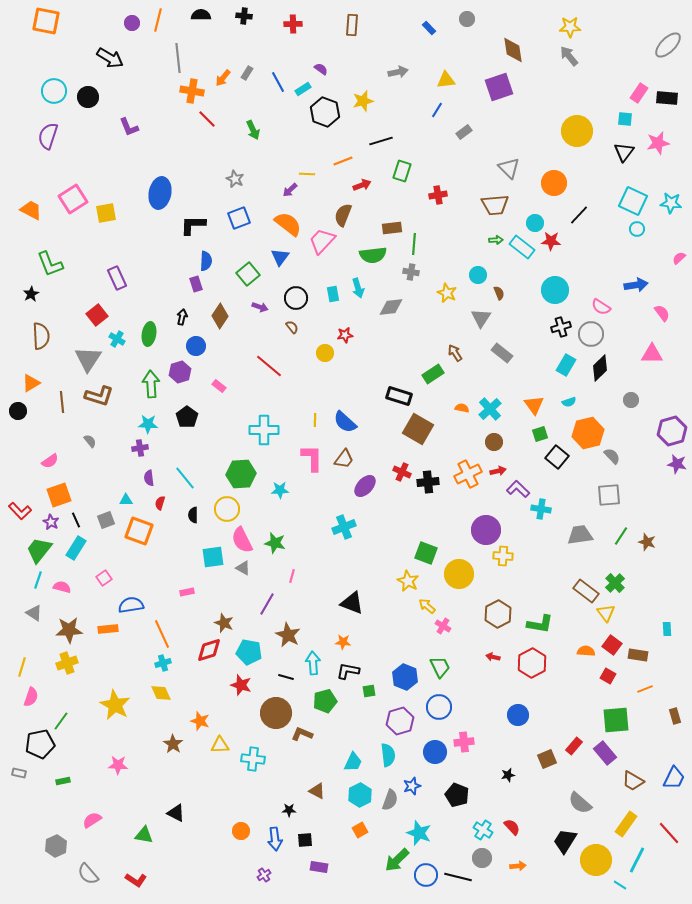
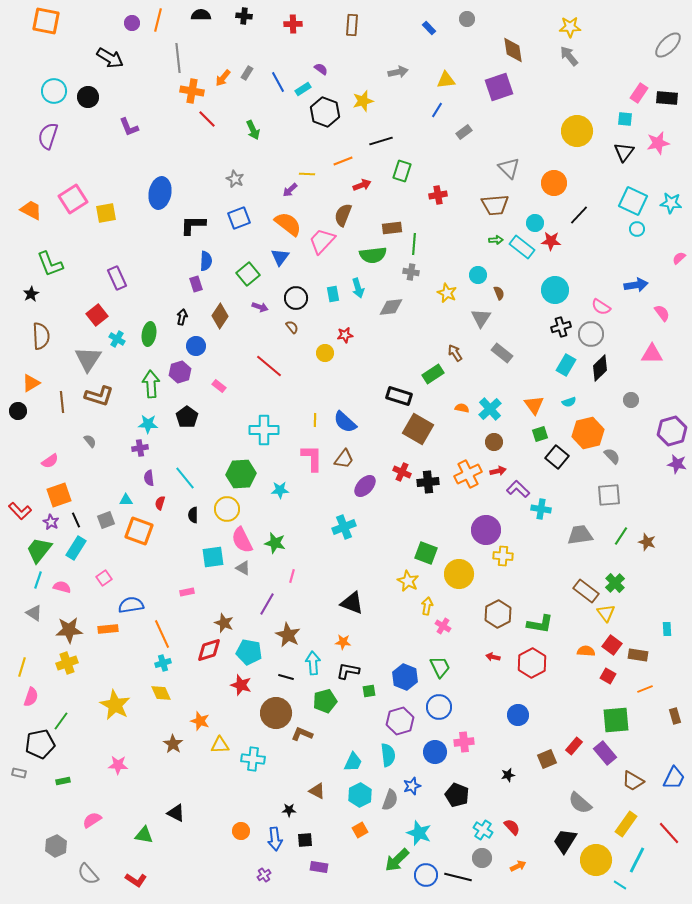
yellow arrow at (427, 606): rotated 60 degrees clockwise
orange arrow at (518, 866): rotated 21 degrees counterclockwise
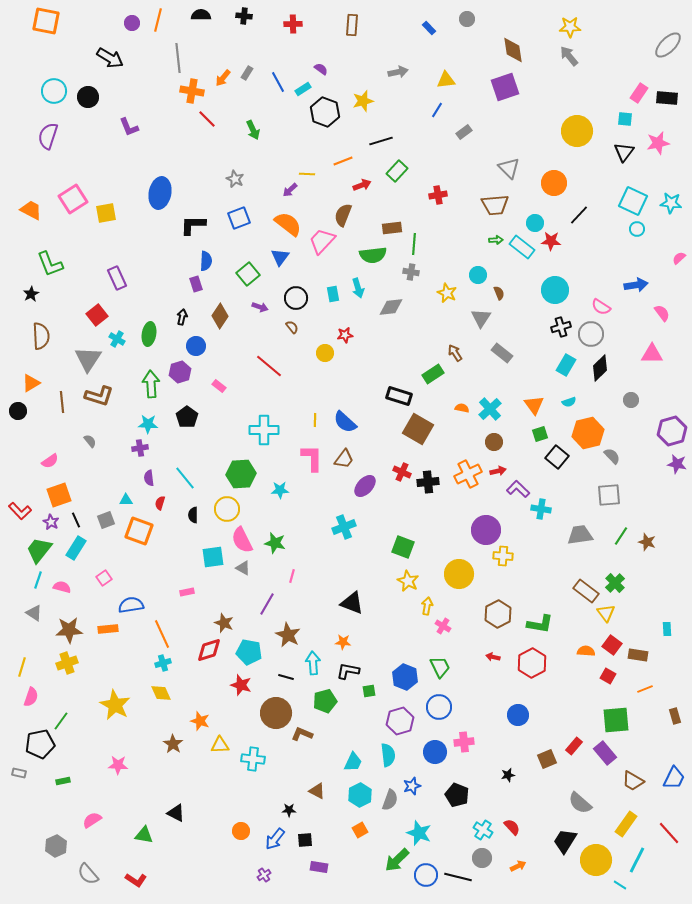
purple square at (499, 87): moved 6 px right
green rectangle at (402, 171): moved 5 px left; rotated 25 degrees clockwise
green square at (426, 553): moved 23 px left, 6 px up
blue arrow at (275, 839): rotated 45 degrees clockwise
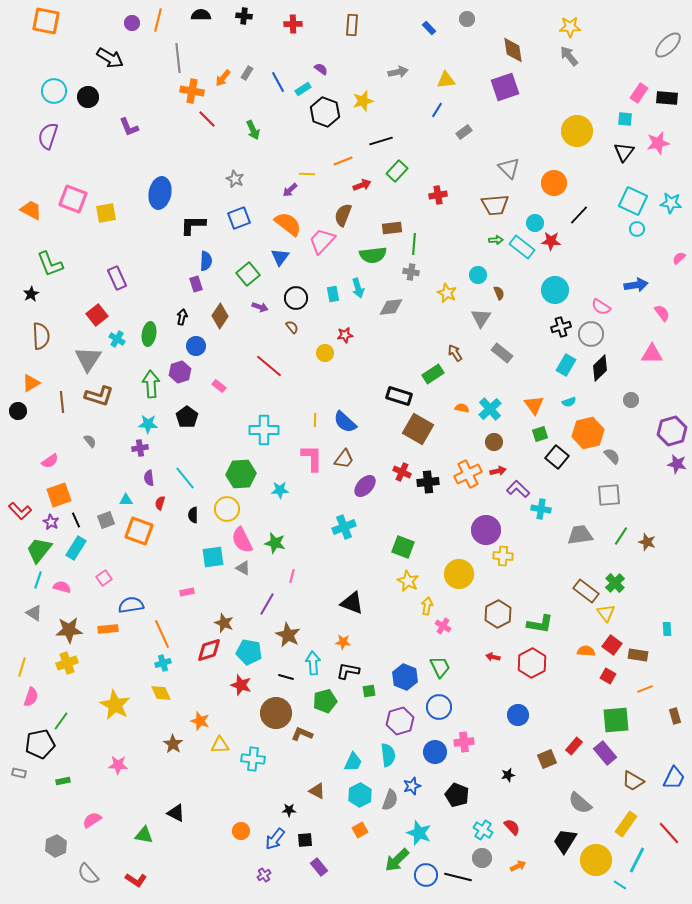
pink square at (73, 199): rotated 36 degrees counterclockwise
purple rectangle at (319, 867): rotated 42 degrees clockwise
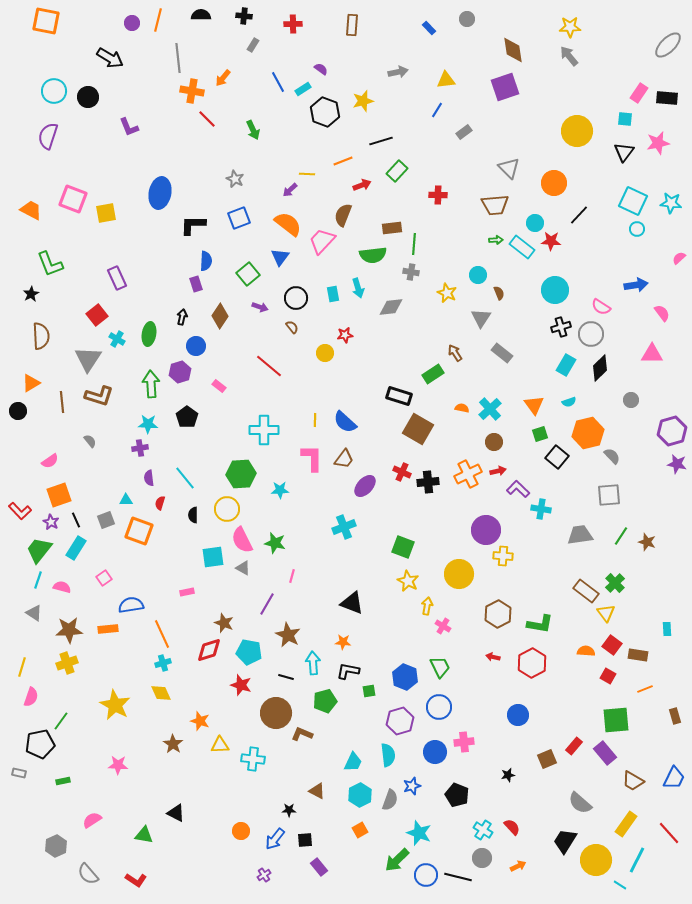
gray rectangle at (247, 73): moved 6 px right, 28 px up
red cross at (438, 195): rotated 12 degrees clockwise
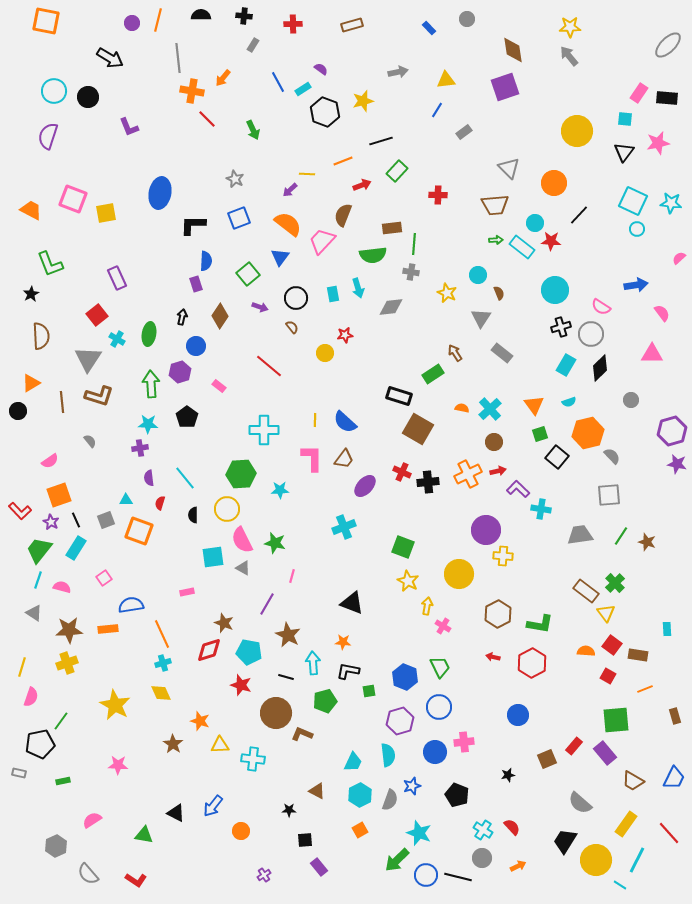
brown rectangle at (352, 25): rotated 70 degrees clockwise
blue arrow at (275, 839): moved 62 px left, 33 px up
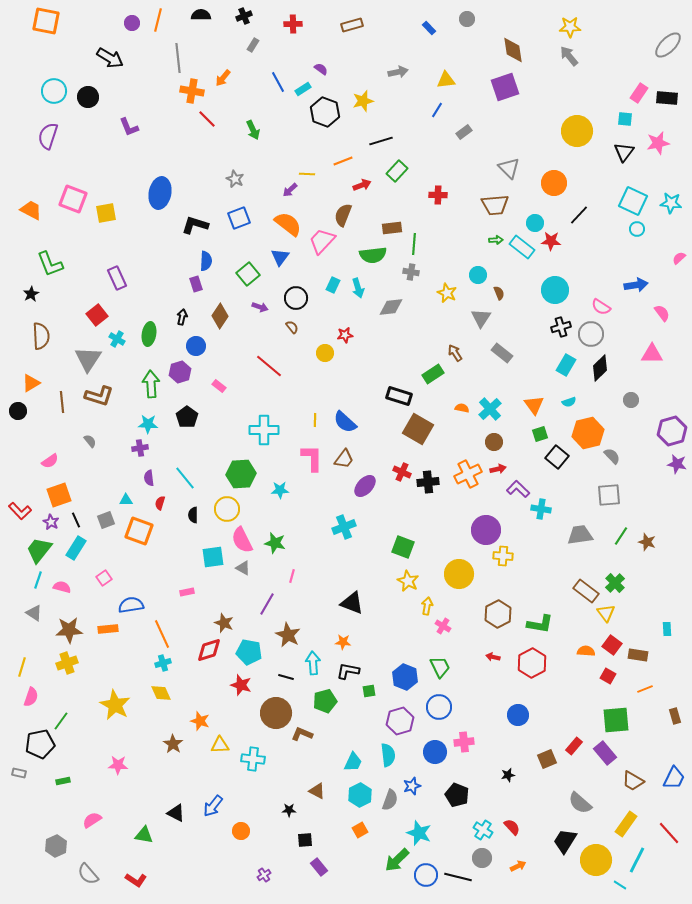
black cross at (244, 16): rotated 28 degrees counterclockwise
black L-shape at (193, 225): moved 2 px right; rotated 16 degrees clockwise
cyan rectangle at (333, 294): moved 9 px up; rotated 35 degrees clockwise
red arrow at (498, 471): moved 2 px up
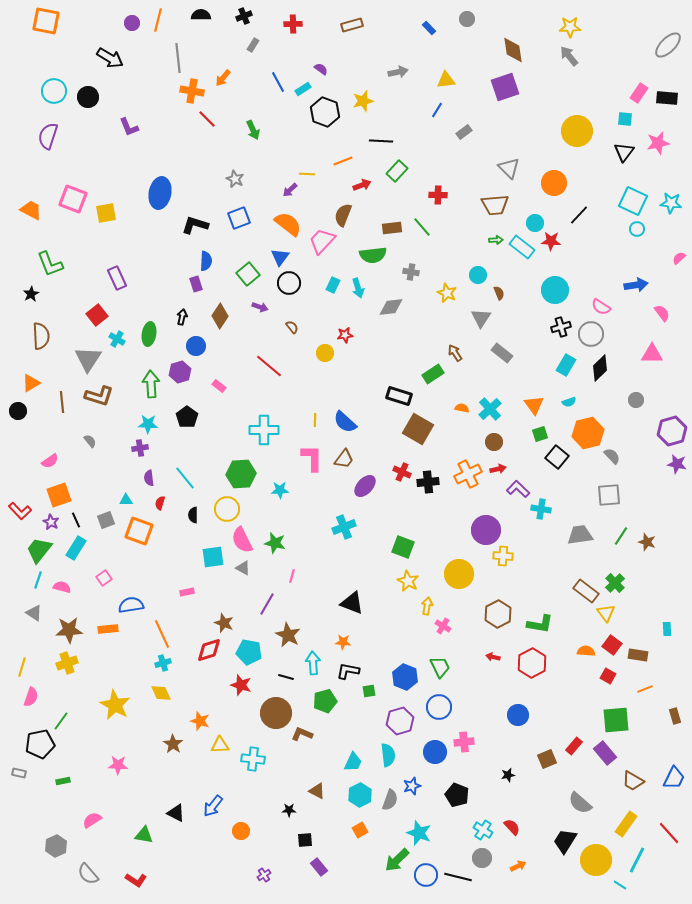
black line at (381, 141): rotated 20 degrees clockwise
green line at (414, 244): moved 8 px right, 17 px up; rotated 45 degrees counterclockwise
black circle at (296, 298): moved 7 px left, 15 px up
gray circle at (631, 400): moved 5 px right
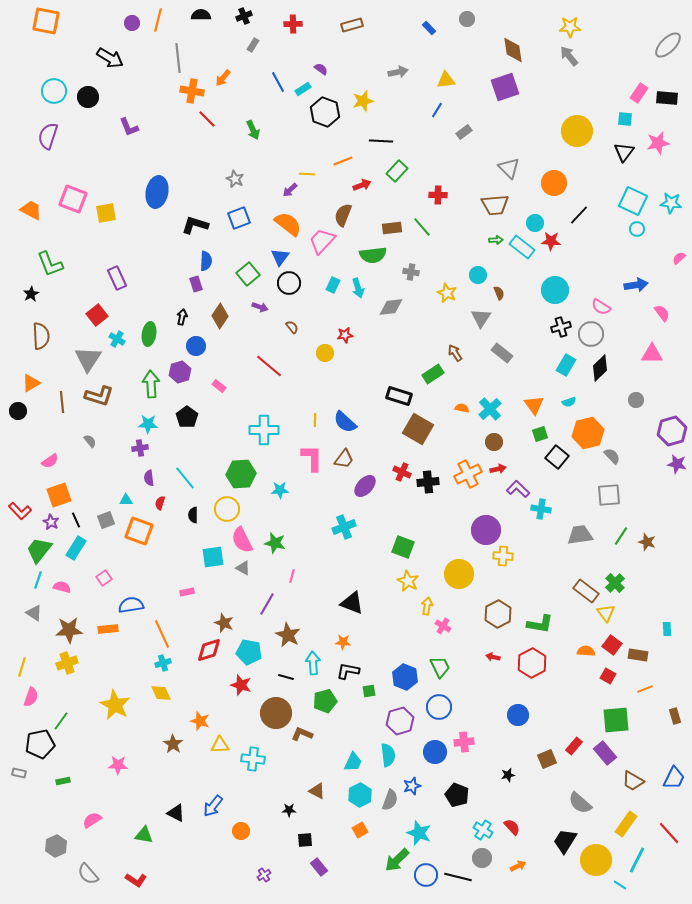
blue ellipse at (160, 193): moved 3 px left, 1 px up
